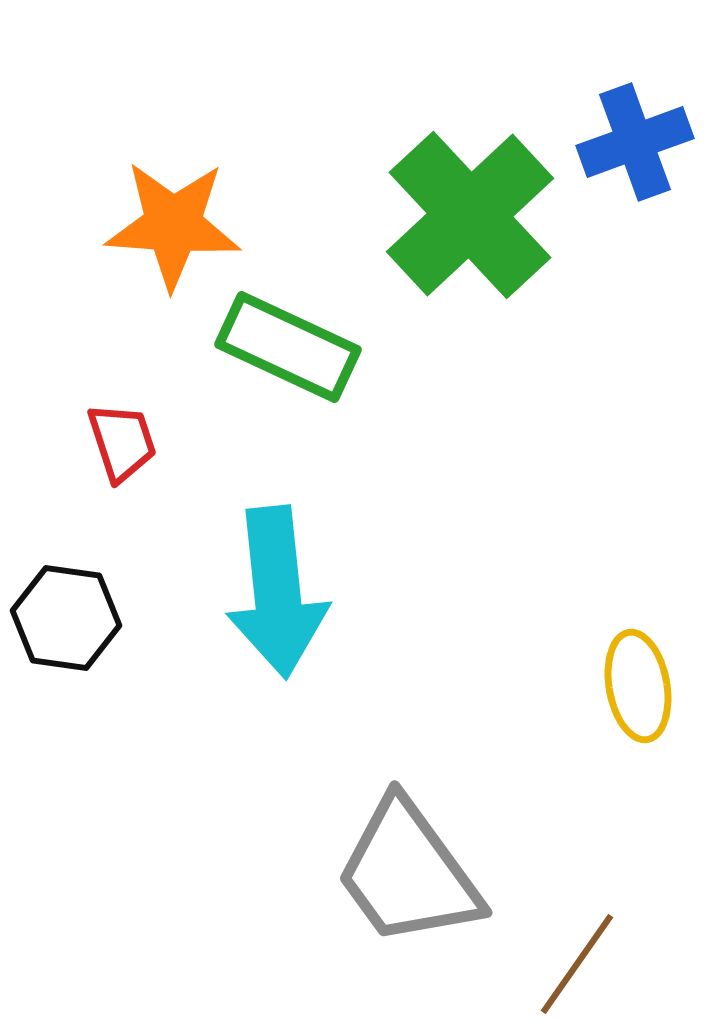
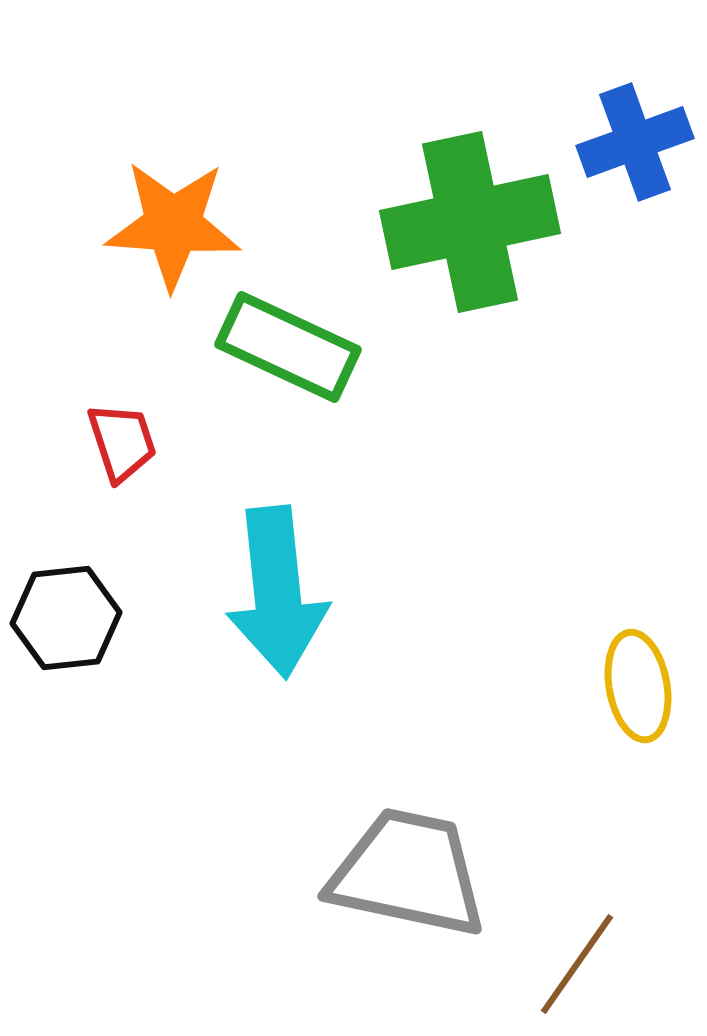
green cross: moved 7 px down; rotated 31 degrees clockwise
black hexagon: rotated 14 degrees counterclockwise
gray trapezoid: rotated 138 degrees clockwise
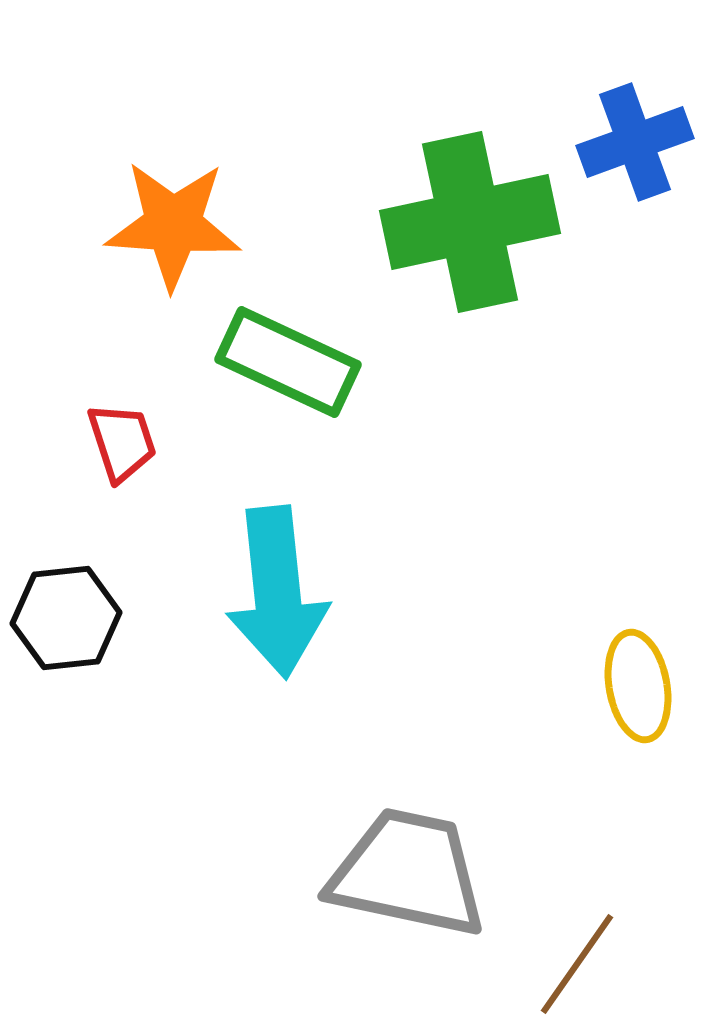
green rectangle: moved 15 px down
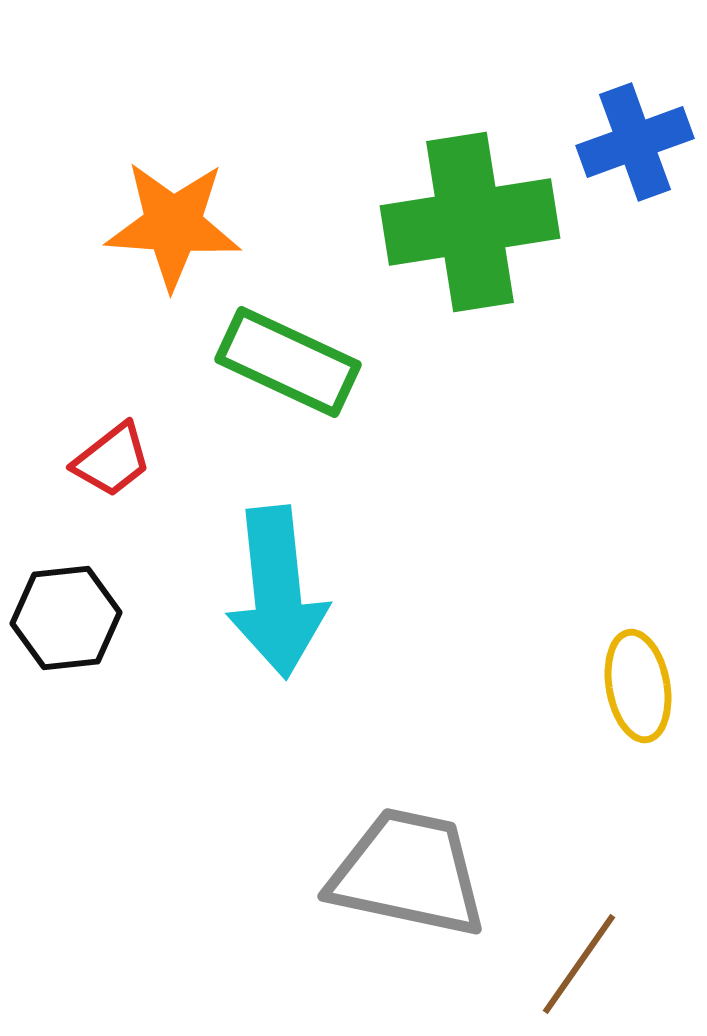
green cross: rotated 3 degrees clockwise
red trapezoid: moved 10 px left, 18 px down; rotated 70 degrees clockwise
brown line: moved 2 px right
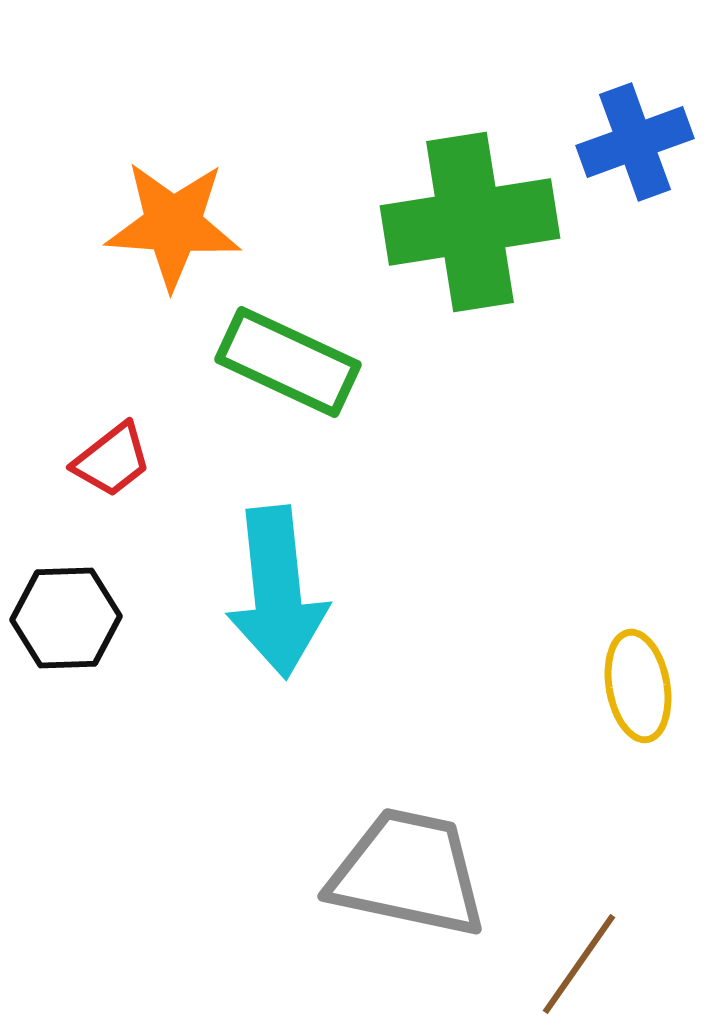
black hexagon: rotated 4 degrees clockwise
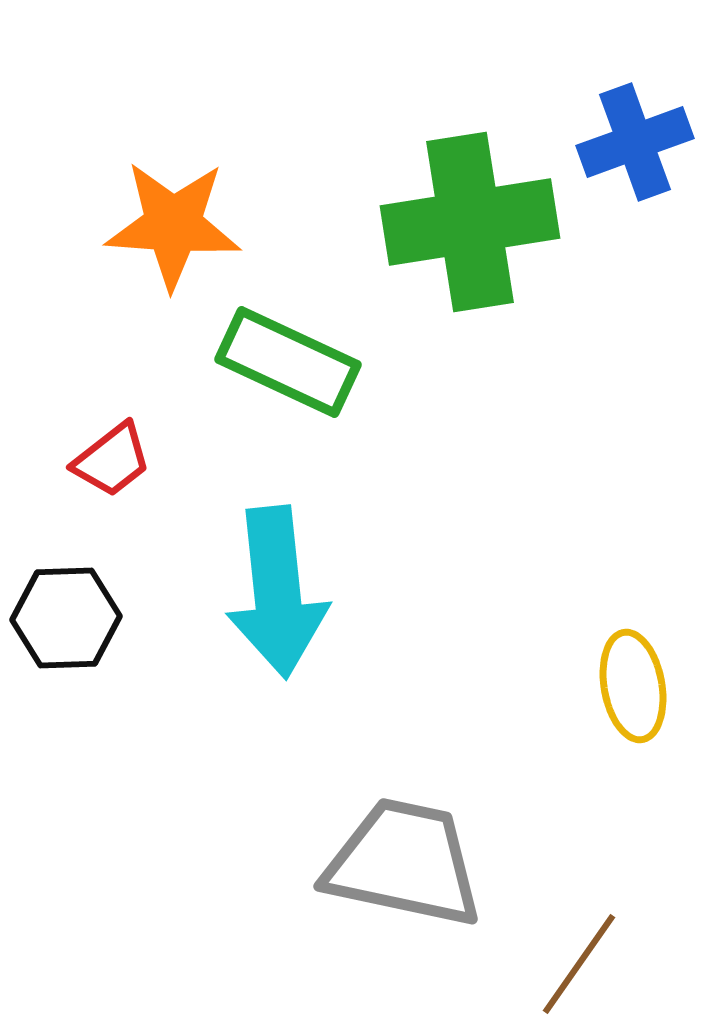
yellow ellipse: moved 5 px left
gray trapezoid: moved 4 px left, 10 px up
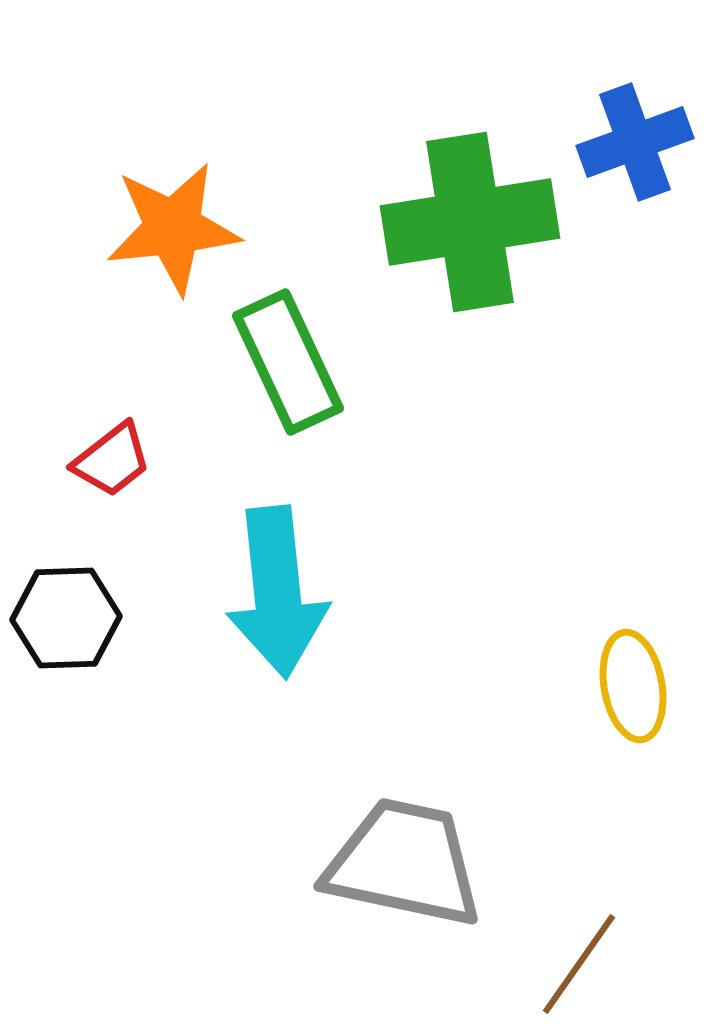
orange star: moved 3 px down; rotated 10 degrees counterclockwise
green rectangle: rotated 40 degrees clockwise
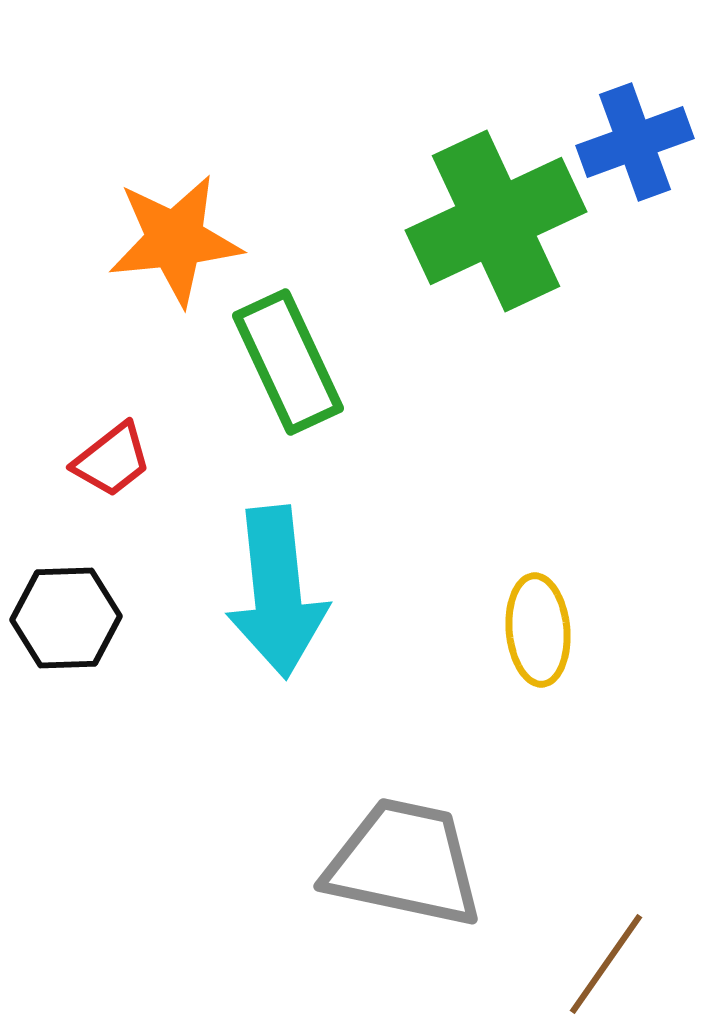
green cross: moved 26 px right, 1 px up; rotated 16 degrees counterclockwise
orange star: moved 2 px right, 12 px down
yellow ellipse: moved 95 px left, 56 px up; rotated 5 degrees clockwise
brown line: moved 27 px right
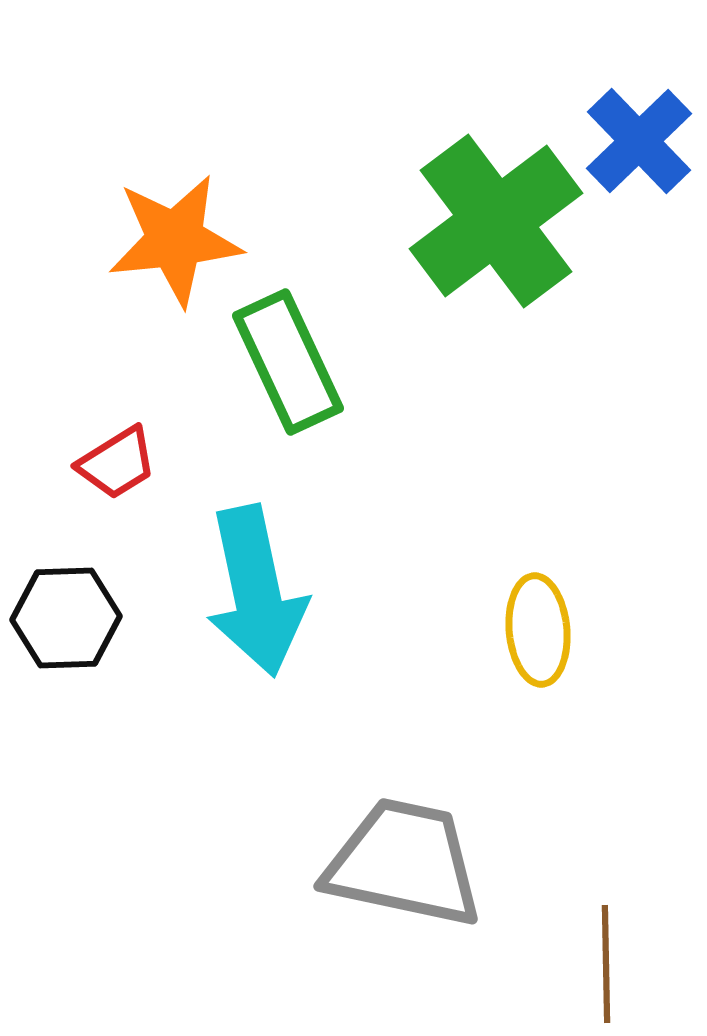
blue cross: moved 4 px right, 1 px up; rotated 24 degrees counterclockwise
green cross: rotated 12 degrees counterclockwise
red trapezoid: moved 5 px right, 3 px down; rotated 6 degrees clockwise
cyan arrow: moved 21 px left, 1 px up; rotated 6 degrees counterclockwise
brown line: rotated 36 degrees counterclockwise
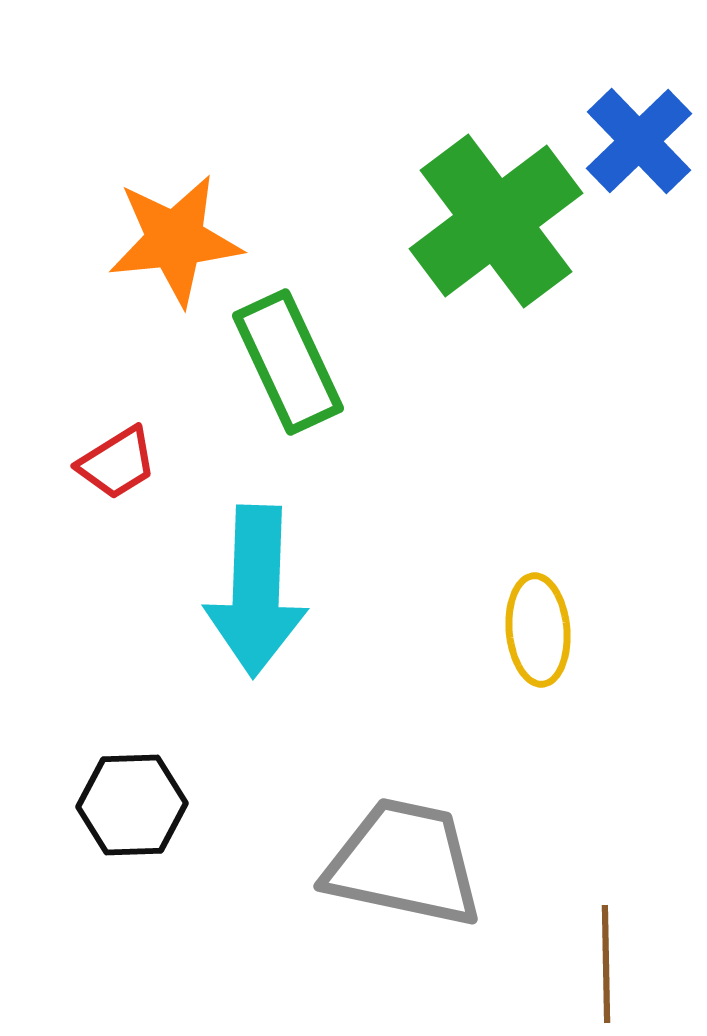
cyan arrow: rotated 14 degrees clockwise
black hexagon: moved 66 px right, 187 px down
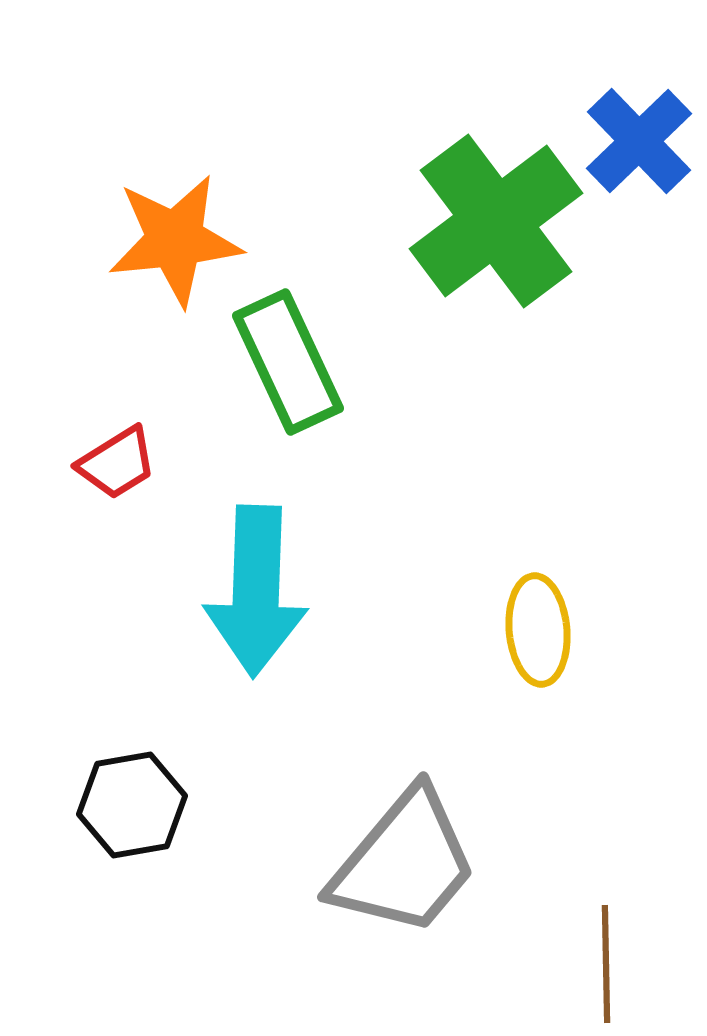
black hexagon: rotated 8 degrees counterclockwise
gray trapezoid: rotated 118 degrees clockwise
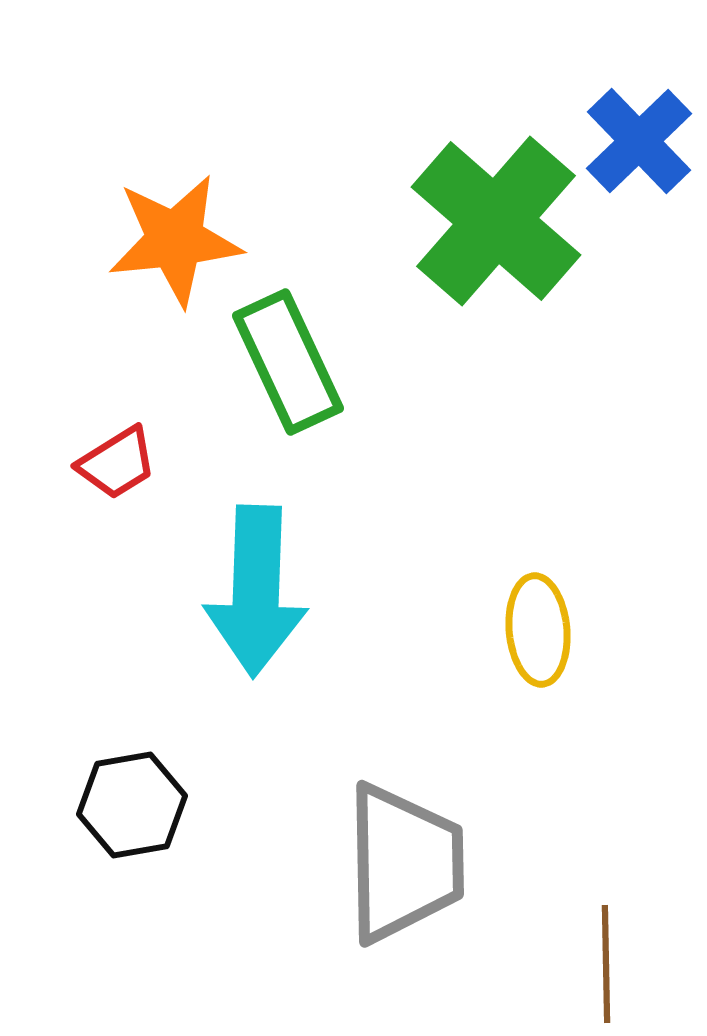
green cross: rotated 12 degrees counterclockwise
gray trapezoid: rotated 41 degrees counterclockwise
